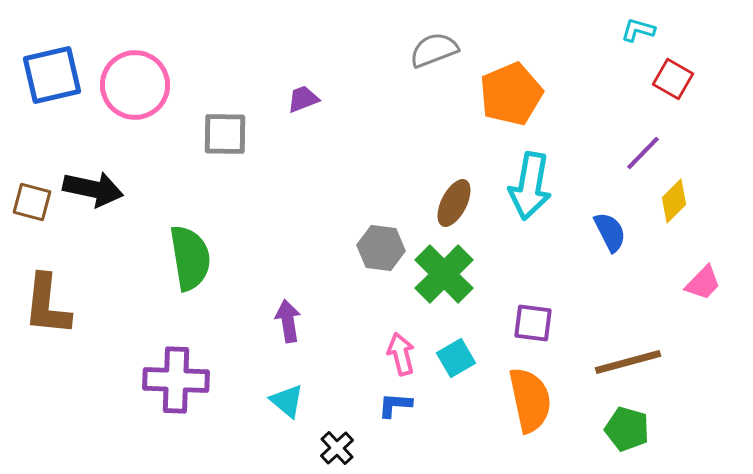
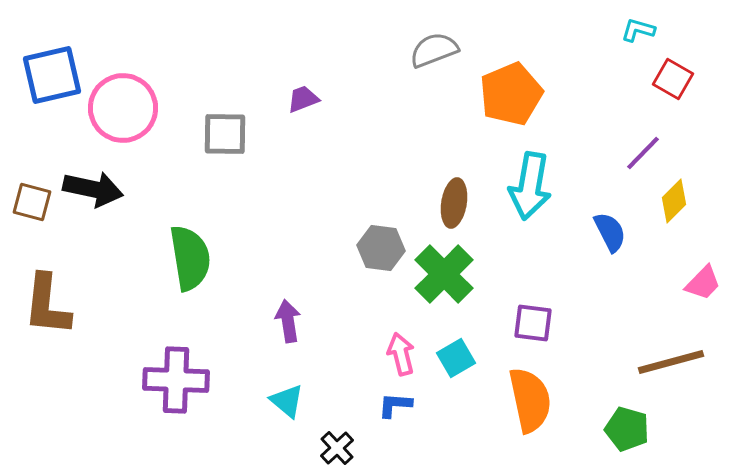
pink circle: moved 12 px left, 23 px down
brown ellipse: rotated 18 degrees counterclockwise
brown line: moved 43 px right
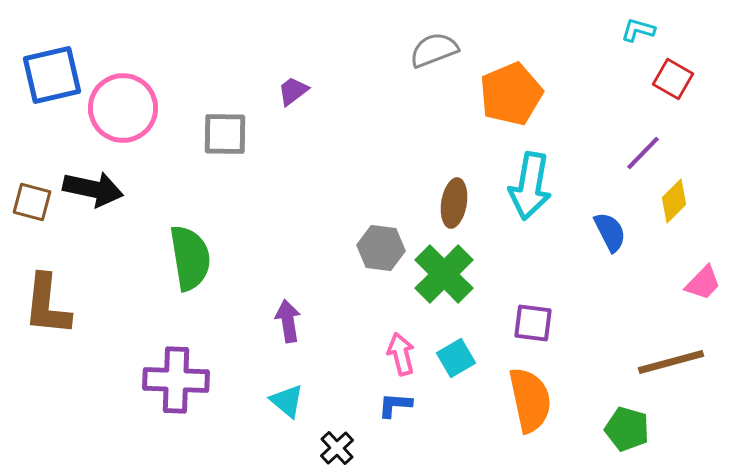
purple trapezoid: moved 10 px left, 8 px up; rotated 16 degrees counterclockwise
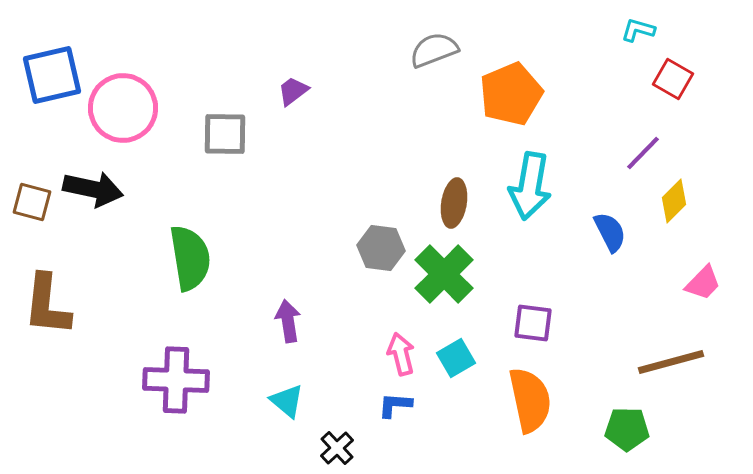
green pentagon: rotated 15 degrees counterclockwise
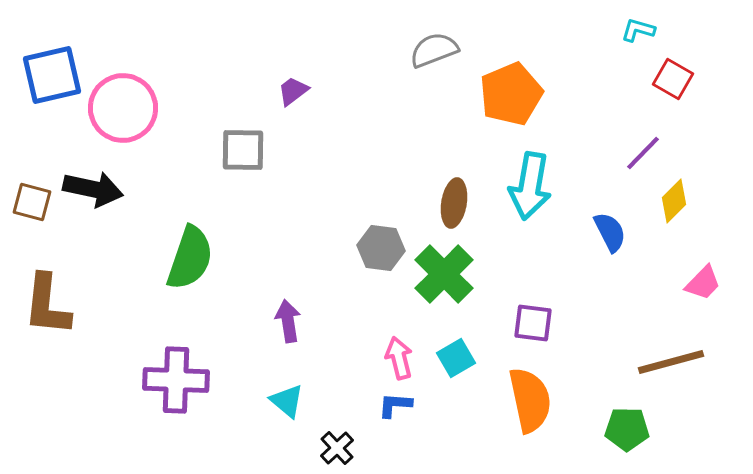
gray square: moved 18 px right, 16 px down
green semicircle: rotated 28 degrees clockwise
pink arrow: moved 2 px left, 4 px down
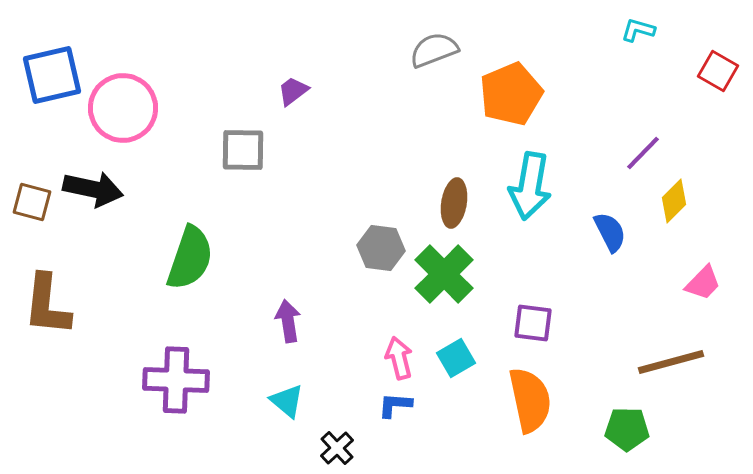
red square: moved 45 px right, 8 px up
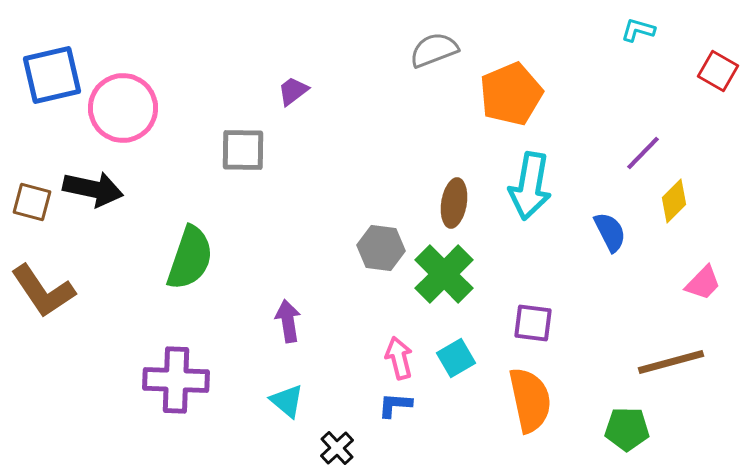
brown L-shape: moved 4 px left, 14 px up; rotated 40 degrees counterclockwise
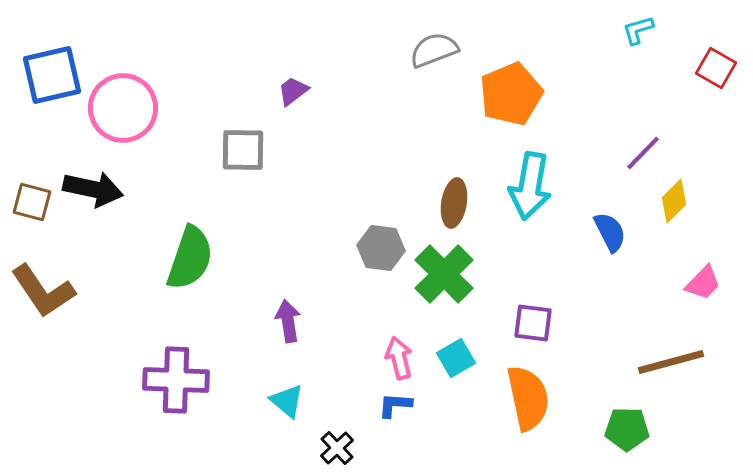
cyan L-shape: rotated 32 degrees counterclockwise
red square: moved 2 px left, 3 px up
orange semicircle: moved 2 px left, 2 px up
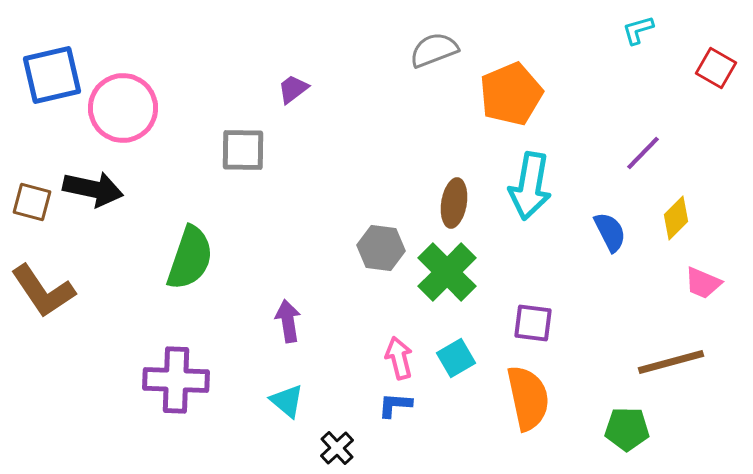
purple trapezoid: moved 2 px up
yellow diamond: moved 2 px right, 17 px down
green cross: moved 3 px right, 2 px up
pink trapezoid: rotated 69 degrees clockwise
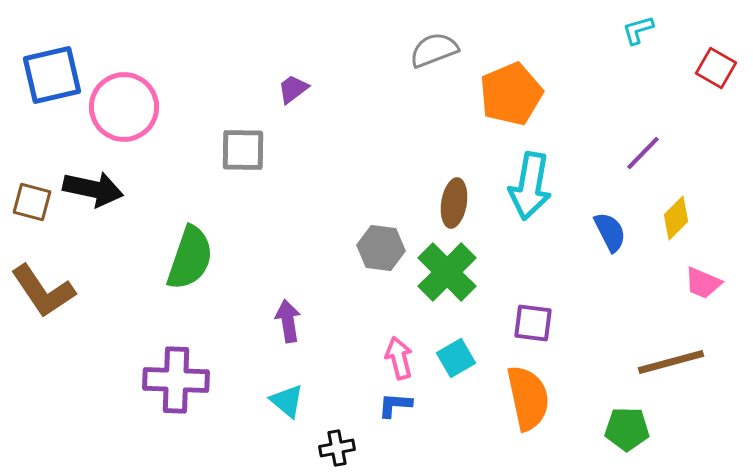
pink circle: moved 1 px right, 1 px up
black cross: rotated 32 degrees clockwise
